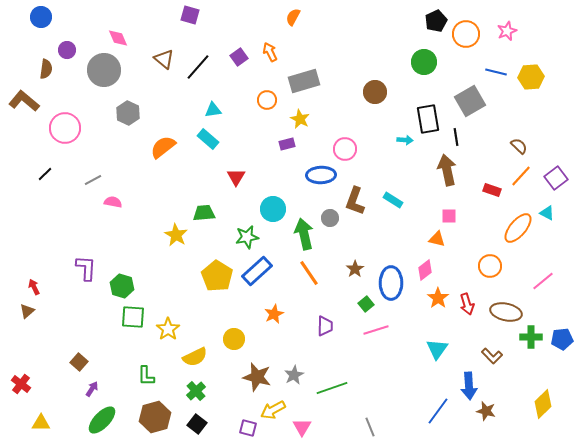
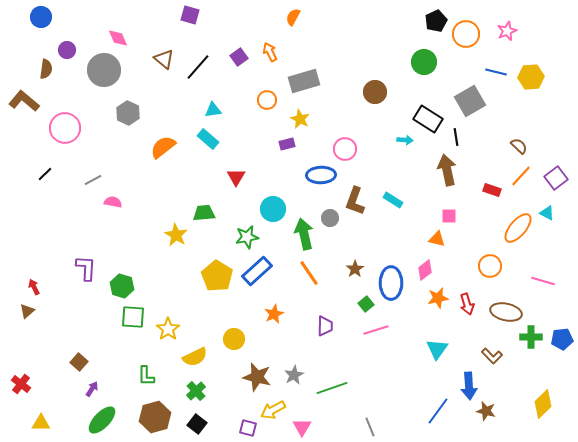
black rectangle at (428, 119): rotated 48 degrees counterclockwise
pink line at (543, 281): rotated 55 degrees clockwise
orange star at (438, 298): rotated 25 degrees clockwise
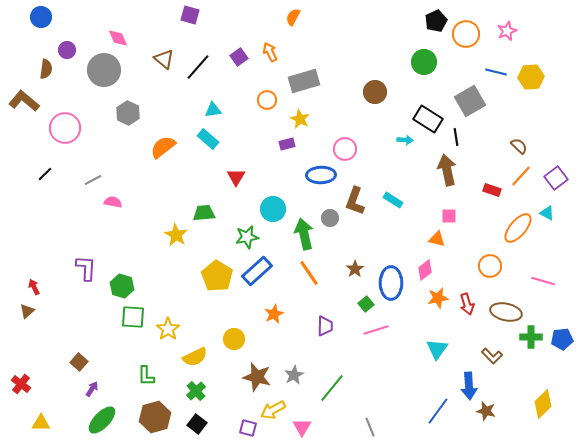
green line at (332, 388): rotated 32 degrees counterclockwise
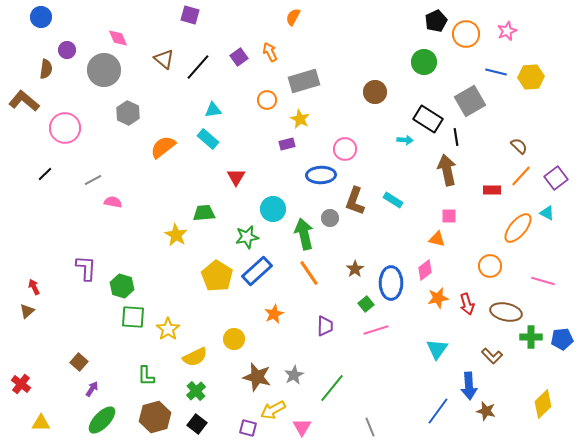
red rectangle at (492, 190): rotated 18 degrees counterclockwise
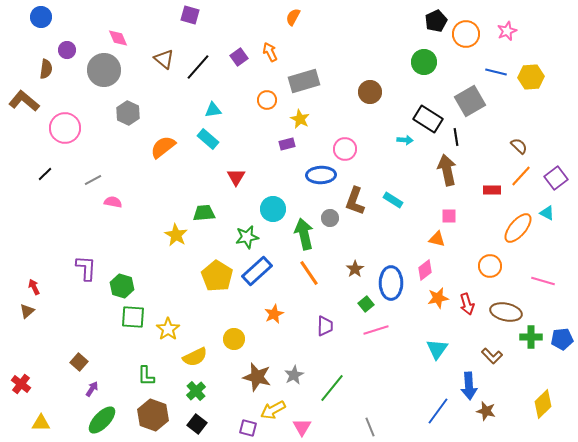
brown circle at (375, 92): moved 5 px left
brown hexagon at (155, 417): moved 2 px left, 2 px up; rotated 24 degrees counterclockwise
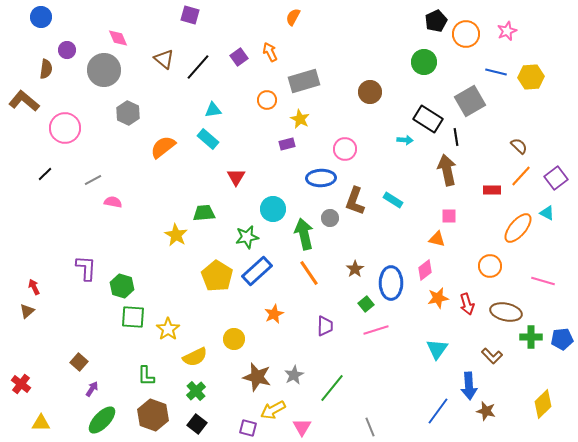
blue ellipse at (321, 175): moved 3 px down
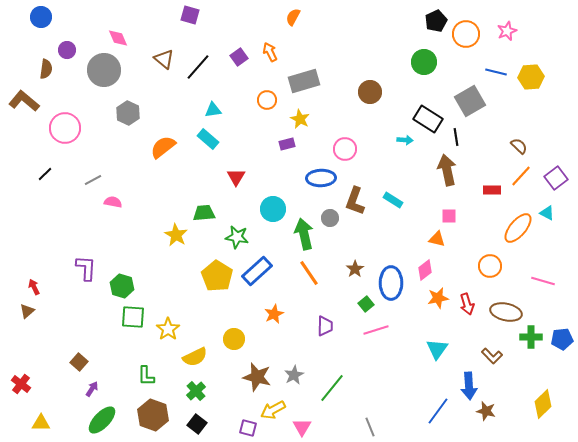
green star at (247, 237): moved 10 px left; rotated 20 degrees clockwise
